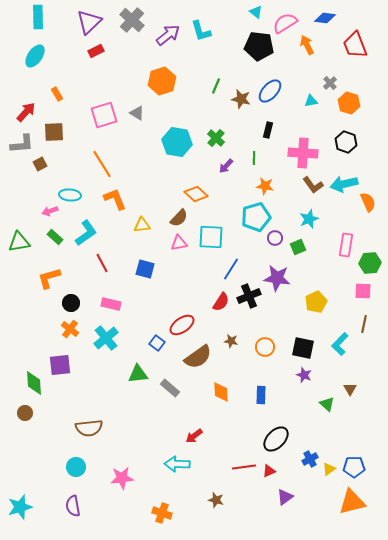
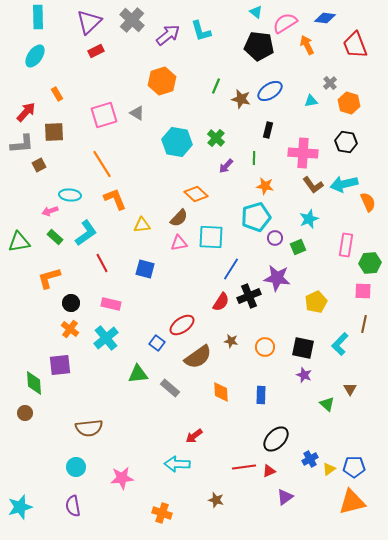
blue ellipse at (270, 91): rotated 15 degrees clockwise
black hexagon at (346, 142): rotated 10 degrees counterclockwise
brown square at (40, 164): moved 1 px left, 1 px down
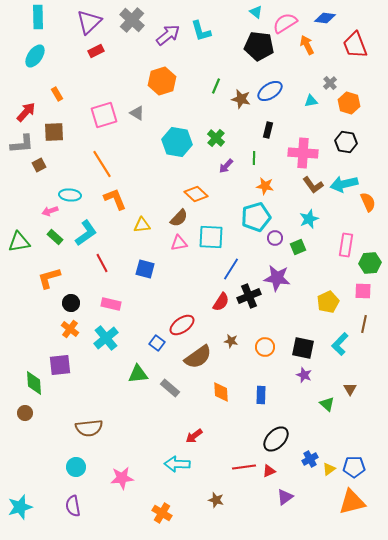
yellow pentagon at (316, 302): moved 12 px right
orange cross at (162, 513): rotated 12 degrees clockwise
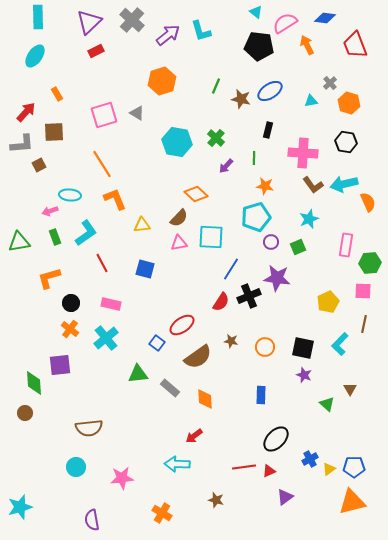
green rectangle at (55, 237): rotated 28 degrees clockwise
purple circle at (275, 238): moved 4 px left, 4 px down
orange diamond at (221, 392): moved 16 px left, 7 px down
purple semicircle at (73, 506): moved 19 px right, 14 px down
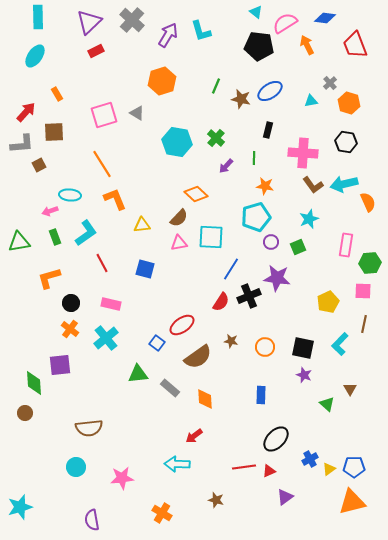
purple arrow at (168, 35): rotated 20 degrees counterclockwise
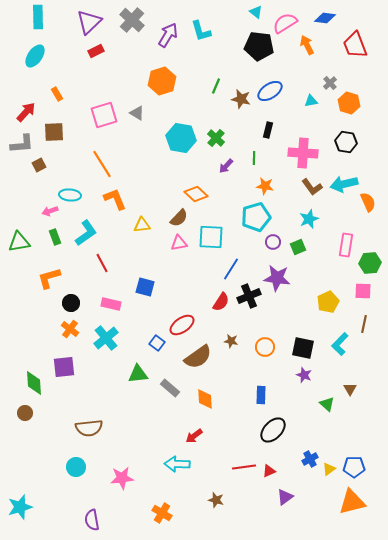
cyan hexagon at (177, 142): moved 4 px right, 4 px up
brown L-shape at (313, 185): moved 1 px left, 2 px down
purple circle at (271, 242): moved 2 px right
blue square at (145, 269): moved 18 px down
purple square at (60, 365): moved 4 px right, 2 px down
black ellipse at (276, 439): moved 3 px left, 9 px up
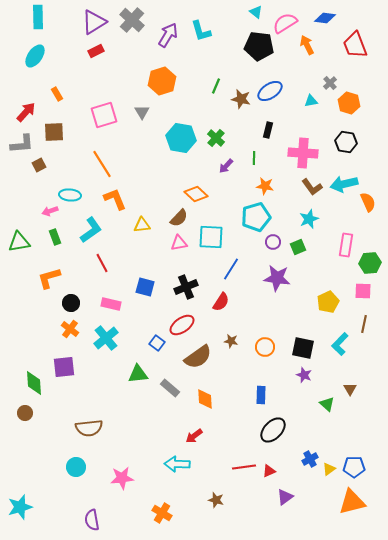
purple triangle at (89, 22): moved 5 px right; rotated 12 degrees clockwise
gray triangle at (137, 113): moved 5 px right, 1 px up; rotated 28 degrees clockwise
cyan L-shape at (86, 233): moved 5 px right, 3 px up
black cross at (249, 296): moved 63 px left, 9 px up
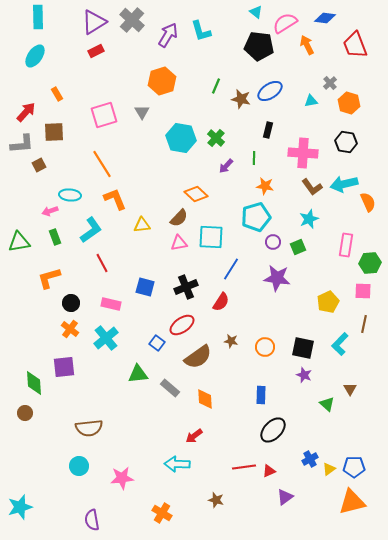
cyan circle at (76, 467): moved 3 px right, 1 px up
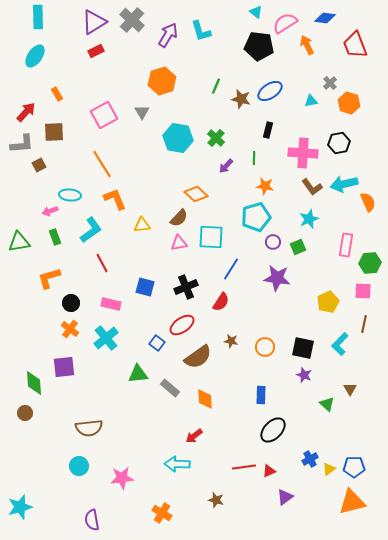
pink square at (104, 115): rotated 12 degrees counterclockwise
cyan hexagon at (181, 138): moved 3 px left
black hexagon at (346, 142): moved 7 px left, 1 px down; rotated 20 degrees counterclockwise
